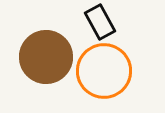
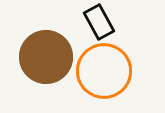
black rectangle: moved 1 px left
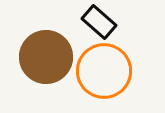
black rectangle: rotated 20 degrees counterclockwise
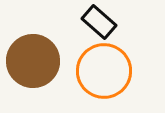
brown circle: moved 13 px left, 4 px down
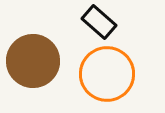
orange circle: moved 3 px right, 3 px down
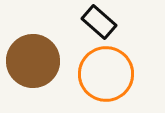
orange circle: moved 1 px left
